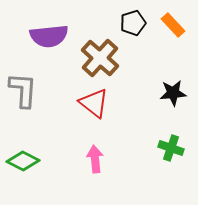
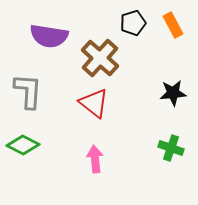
orange rectangle: rotated 15 degrees clockwise
purple semicircle: rotated 15 degrees clockwise
gray L-shape: moved 5 px right, 1 px down
green diamond: moved 16 px up
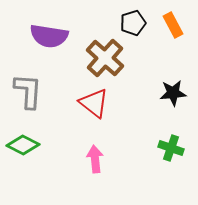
brown cross: moved 5 px right
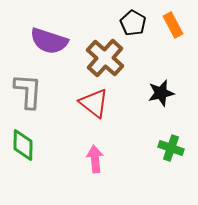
black pentagon: rotated 25 degrees counterclockwise
purple semicircle: moved 5 px down; rotated 9 degrees clockwise
black star: moved 12 px left; rotated 8 degrees counterclockwise
green diamond: rotated 64 degrees clockwise
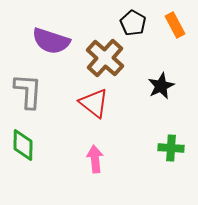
orange rectangle: moved 2 px right
purple semicircle: moved 2 px right
black star: moved 7 px up; rotated 12 degrees counterclockwise
green cross: rotated 15 degrees counterclockwise
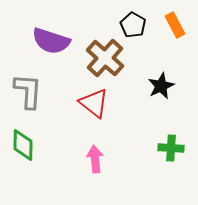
black pentagon: moved 2 px down
